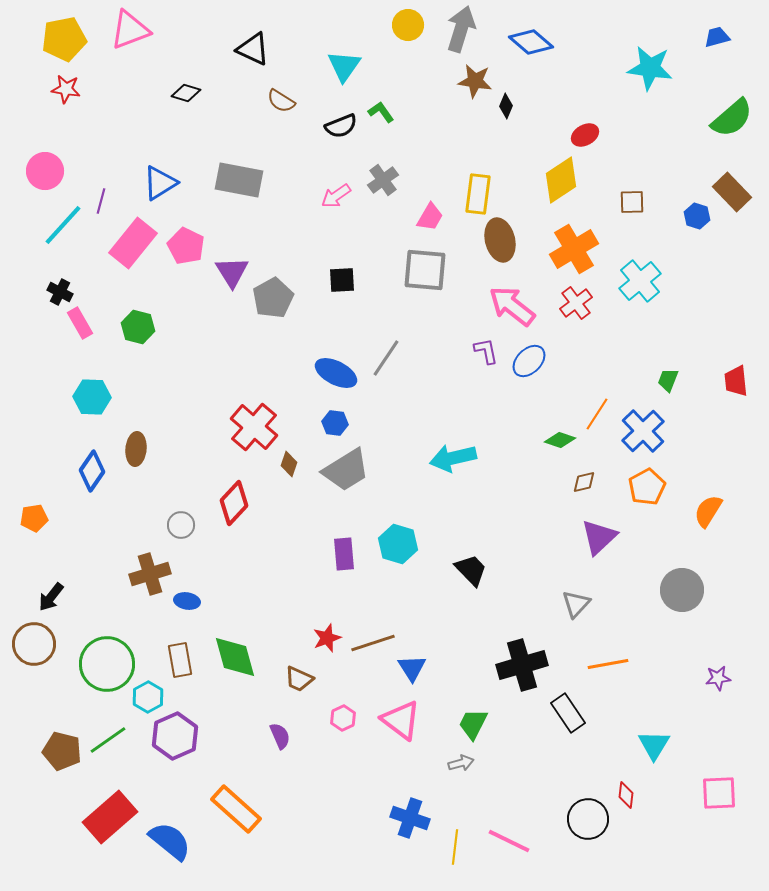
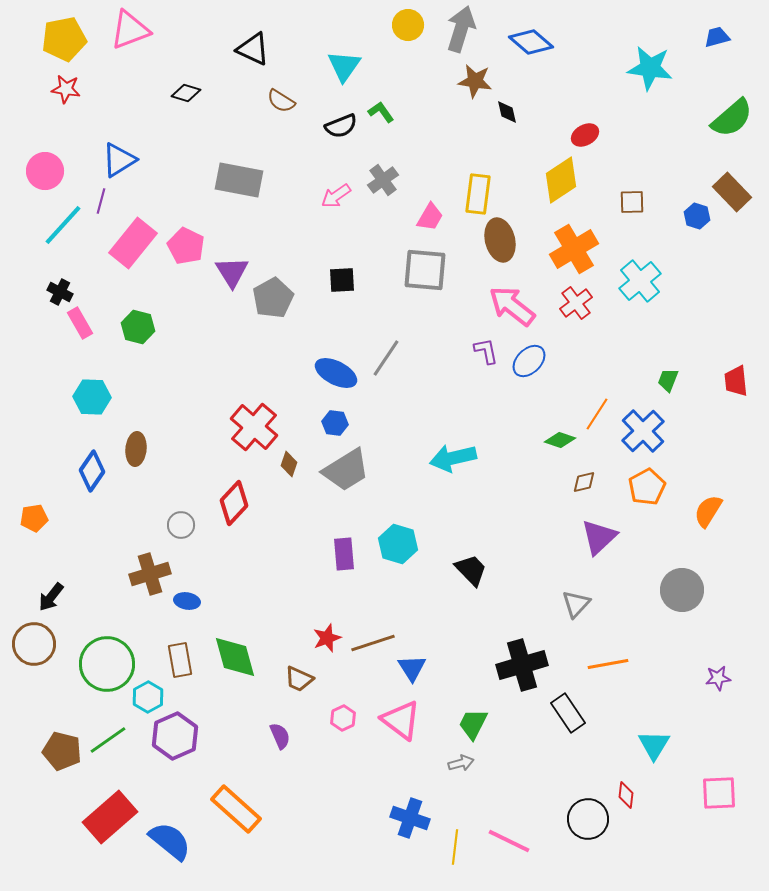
black diamond at (506, 106): moved 1 px right, 6 px down; rotated 35 degrees counterclockwise
blue triangle at (160, 183): moved 41 px left, 23 px up
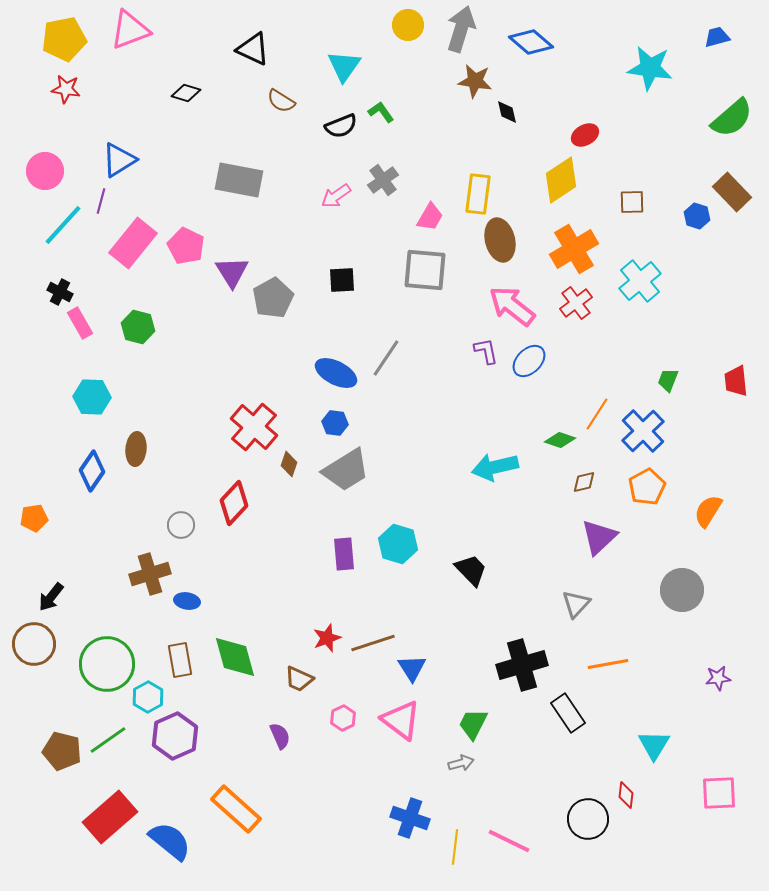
cyan arrow at (453, 458): moved 42 px right, 9 px down
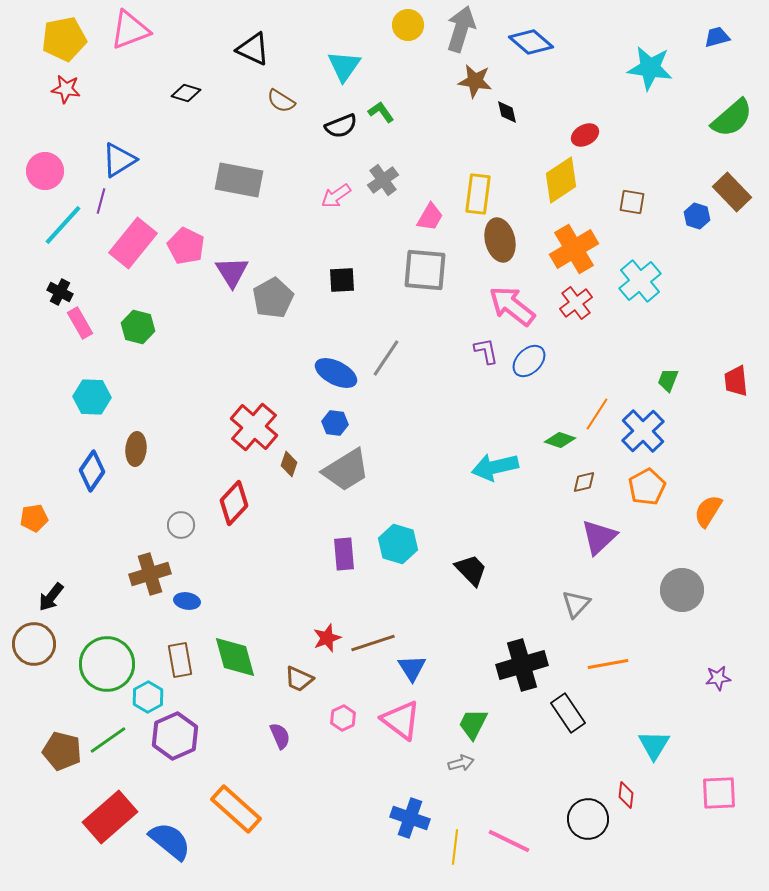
brown square at (632, 202): rotated 12 degrees clockwise
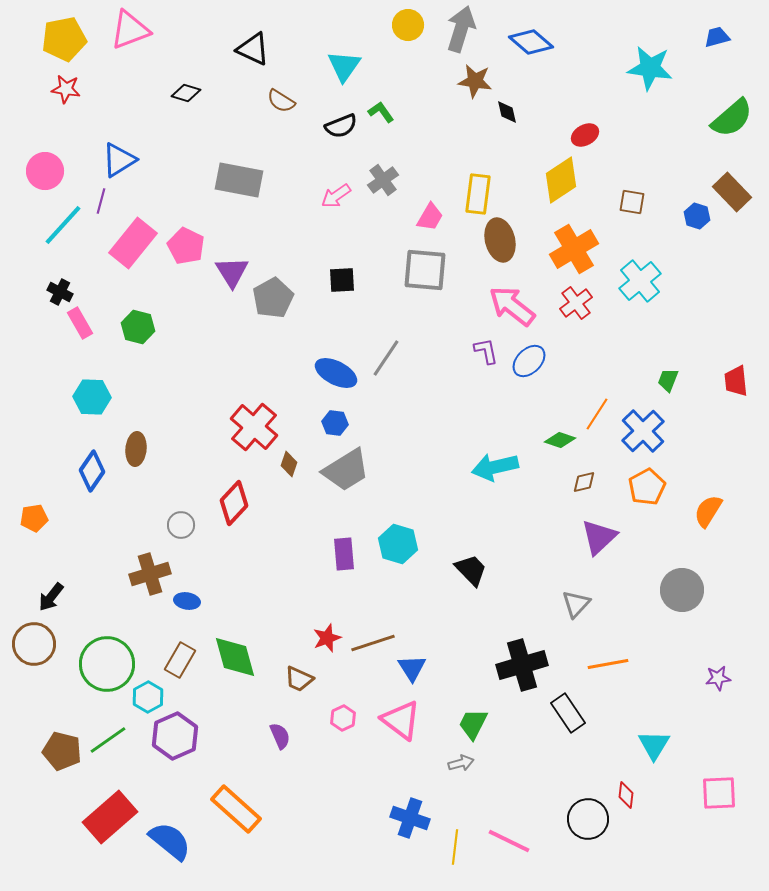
brown rectangle at (180, 660): rotated 40 degrees clockwise
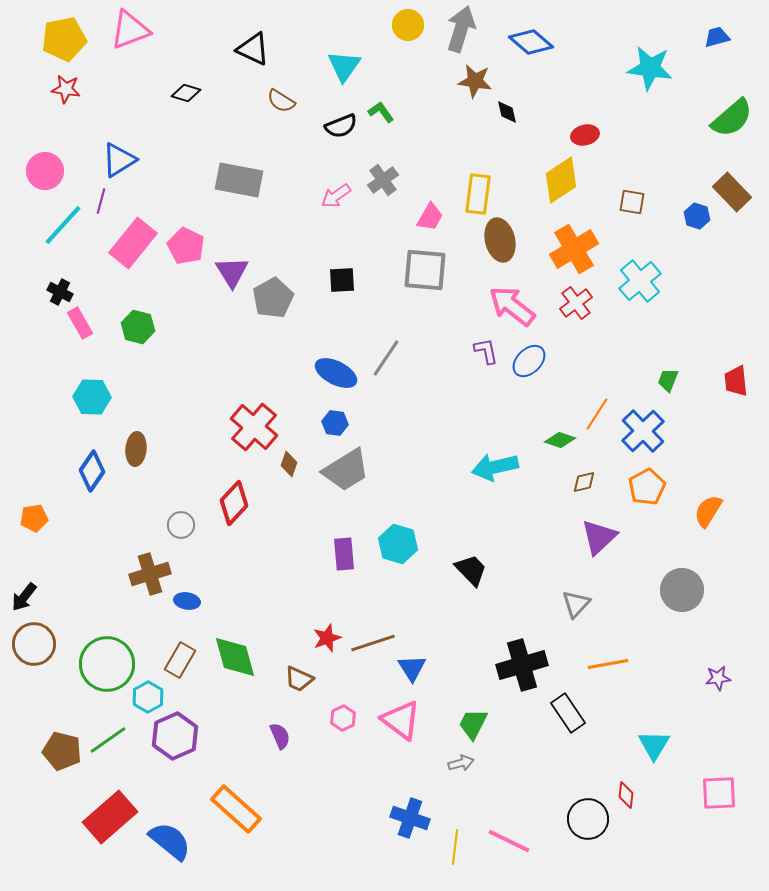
red ellipse at (585, 135): rotated 16 degrees clockwise
black arrow at (51, 597): moved 27 px left
